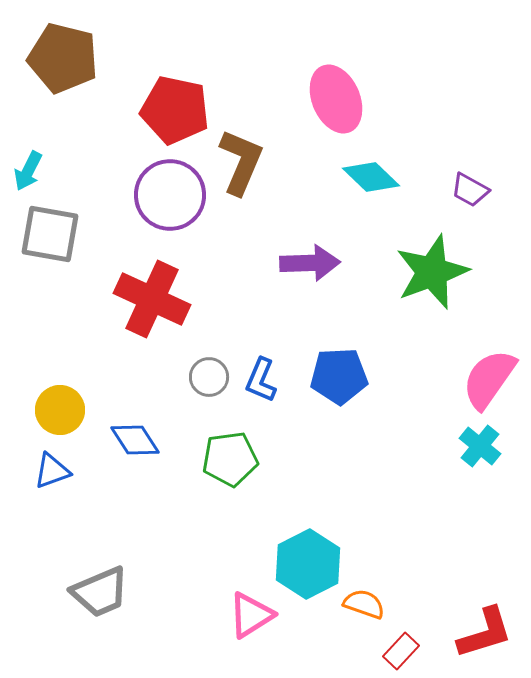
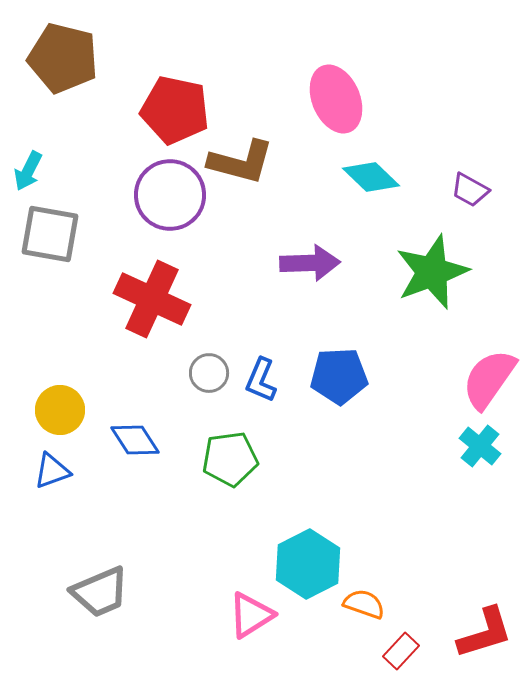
brown L-shape: rotated 82 degrees clockwise
gray circle: moved 4 px up
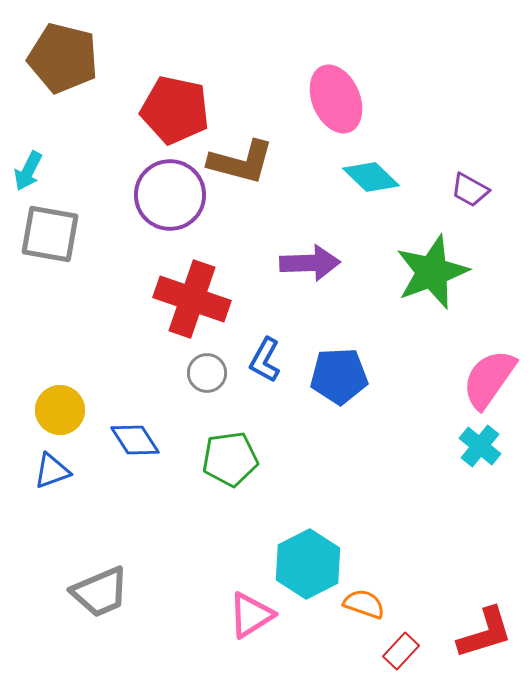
red cross: moved 40 px right; rotated 6 degrees counterclockwise
gray circle: moved 2 px left
blue L-shape: moved 4 px right, 20 px up; rotated 6 degrees clockwise
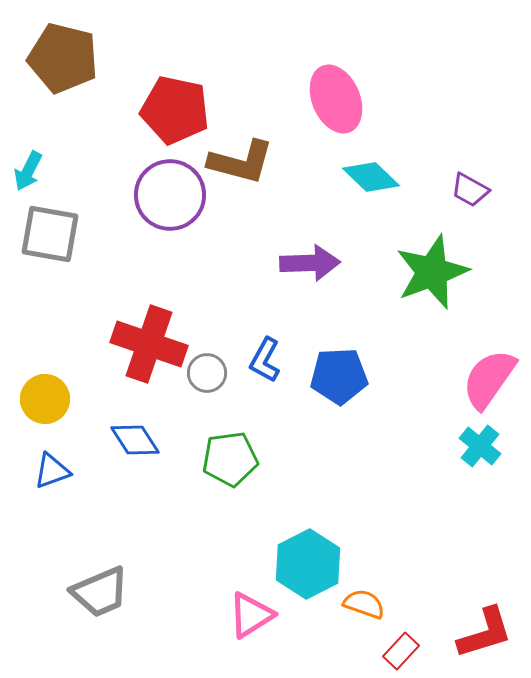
red cross: moved 43 px left, 45 px down
yellow circle: moved 15 px left, 11 px up
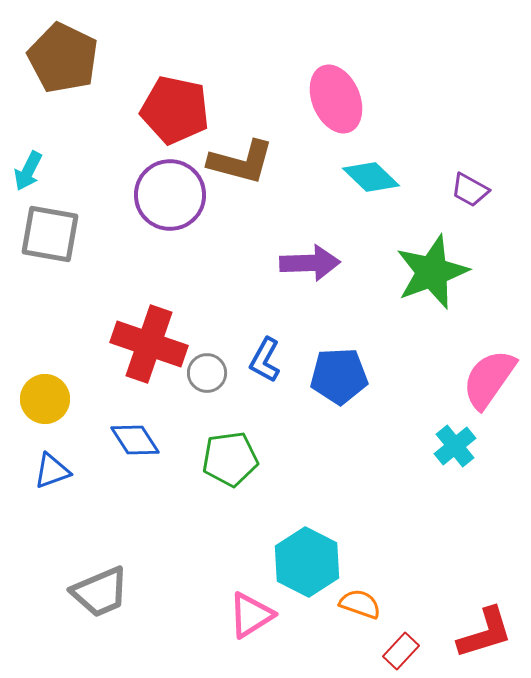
brown pentagon: rotated 12 degrees clockwise
cyan cross: moved 25 px left; rotated 12 degrees clockwise
cyan hexagon: moved 1 px left, 2 px up; rotated 6 degrees counterclockwise
orange semicircle: moved 4 px left
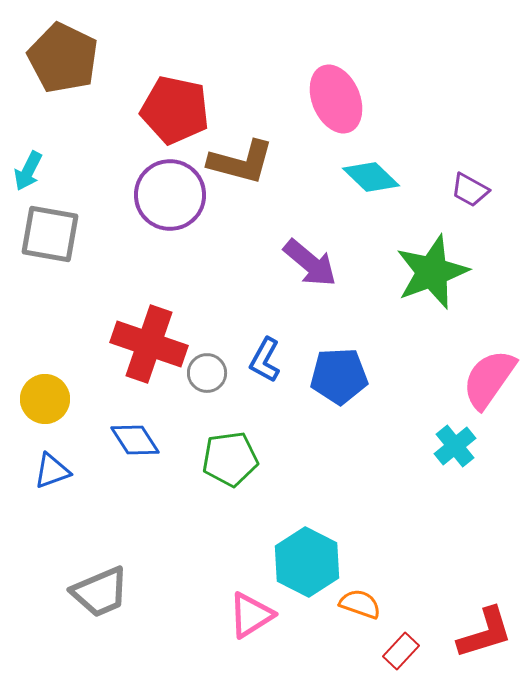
purple arrow: rotated 42 degrees clockwise
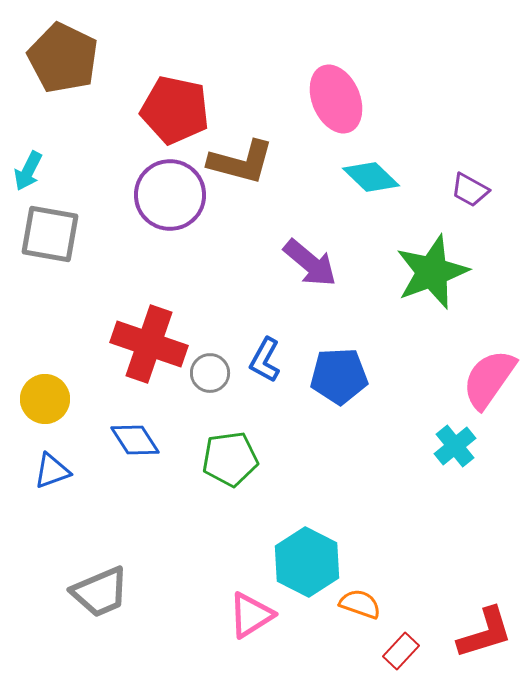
gray circle: moved 3 px right
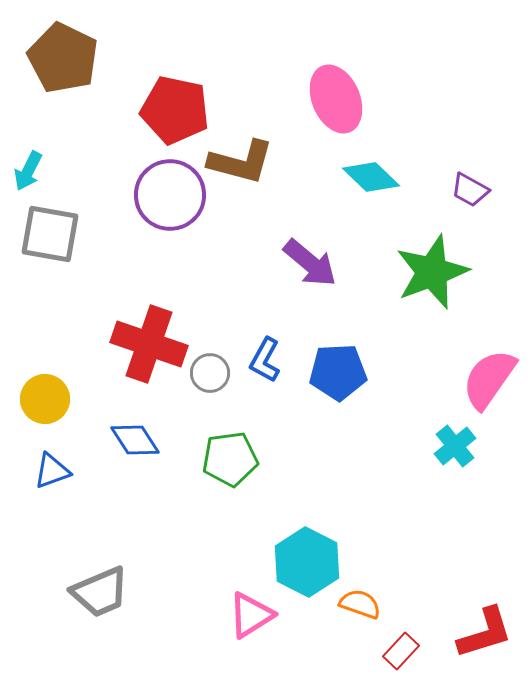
blue pentagon: moved 1 px left, 4 px up
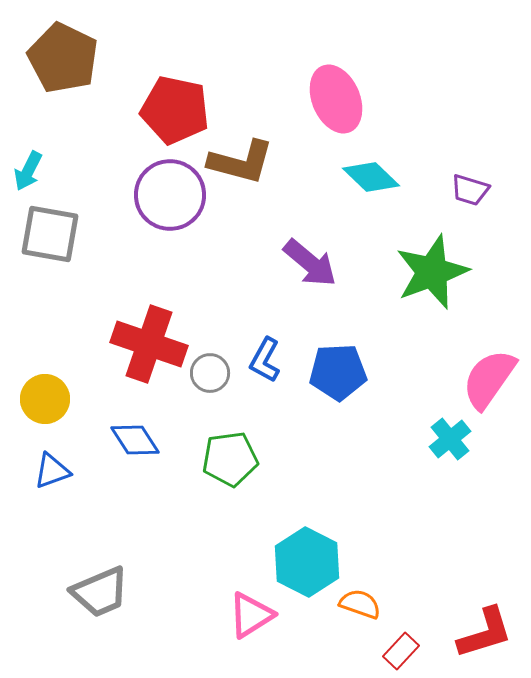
purple trapezoid: rotated 12 degrees counterclockwise
cyan cross: moved 5 px left, 7 px up
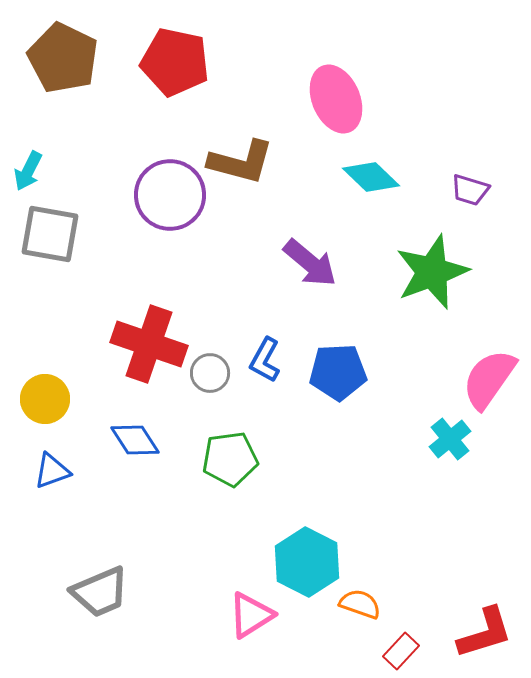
red pentagon: moved 48 px up
